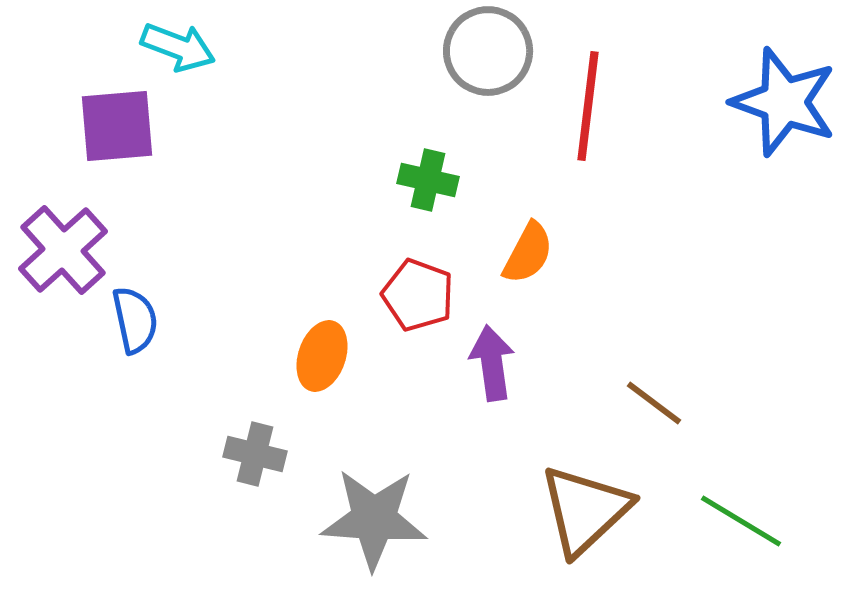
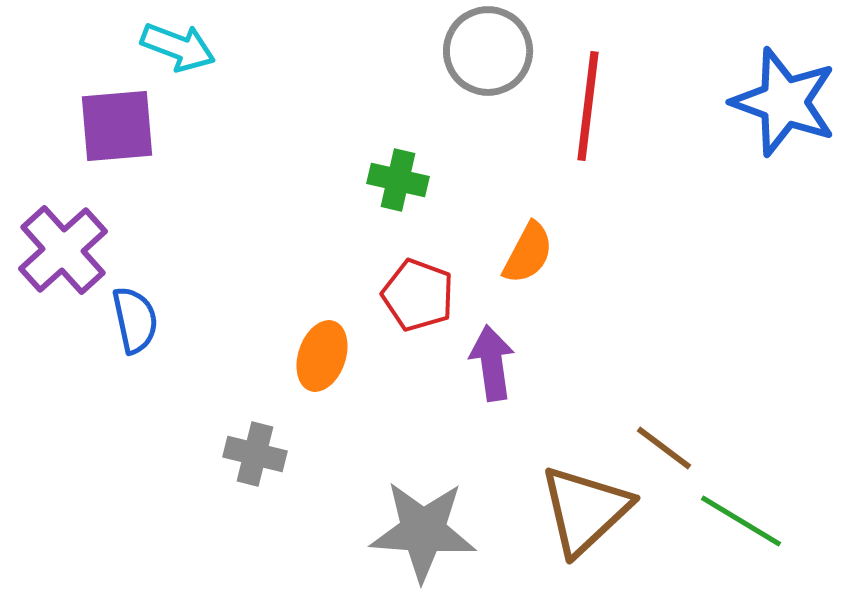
green cross: moved 30 px left
brown line: moved 10 px right, 45 px down
gray star: moved 49 px right, 12 px down
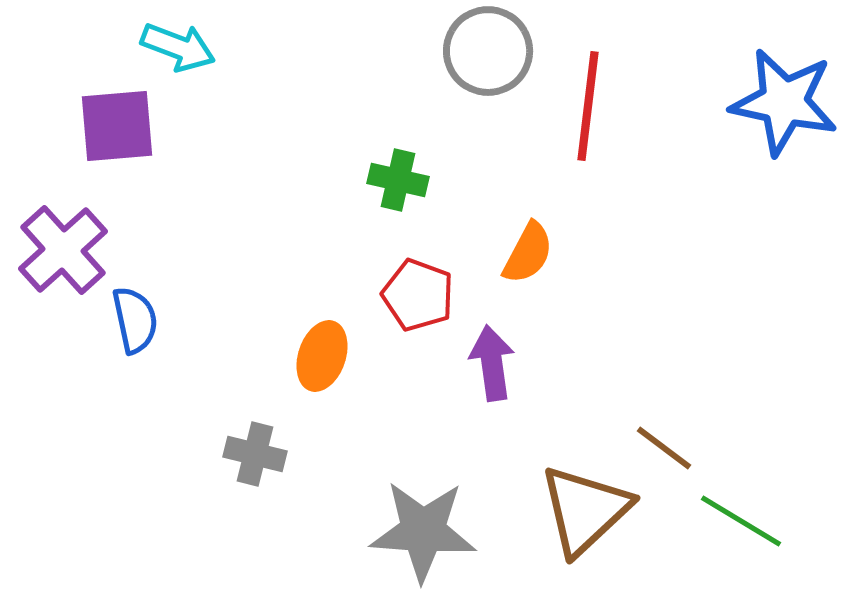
blue star: rotated 8 degrees counterclockwise
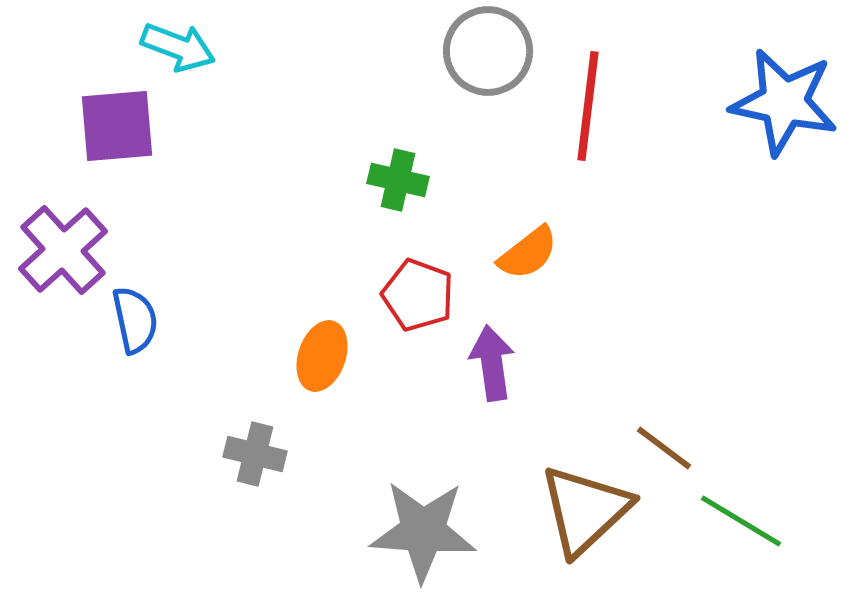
orange semicircle: rotated 24 degrees clockwise
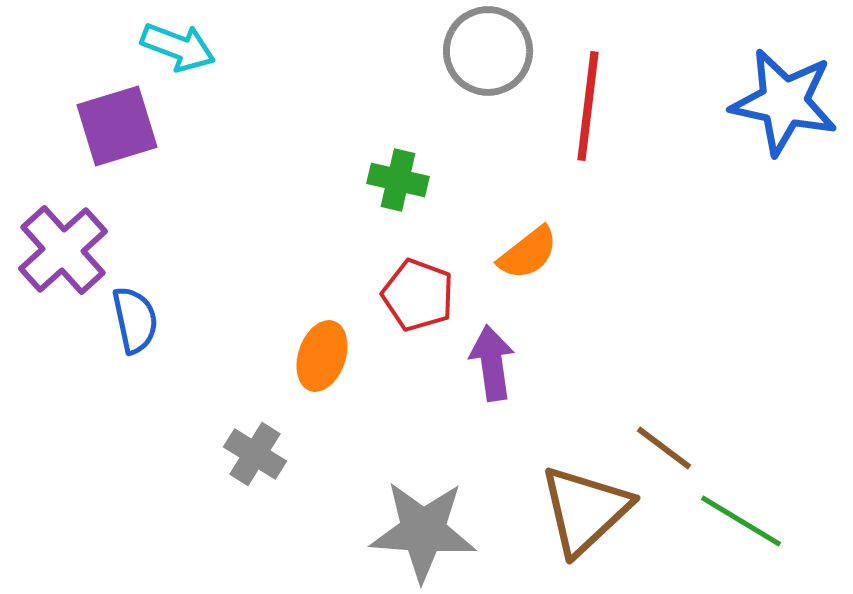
purple square: rotated 12 degrees counterclockwise
gray cross: rotated 18 degrees clockwise
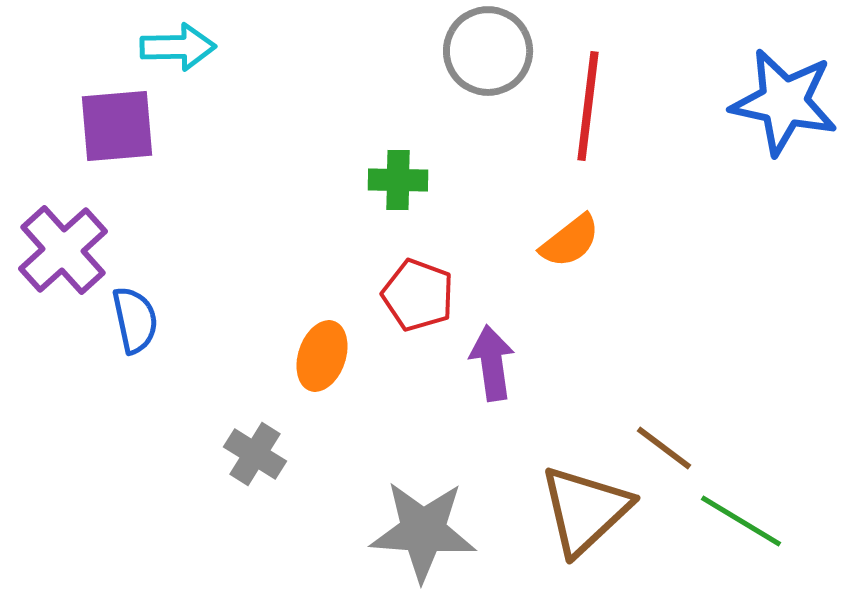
cyan arrow: rotated 22 degrees counterclockwise
purple square: rotated 12 degrees clockwise
green cross: rotated 12 degrees counterclockwise
orange semicircle: moved 42 px right, 12 px up
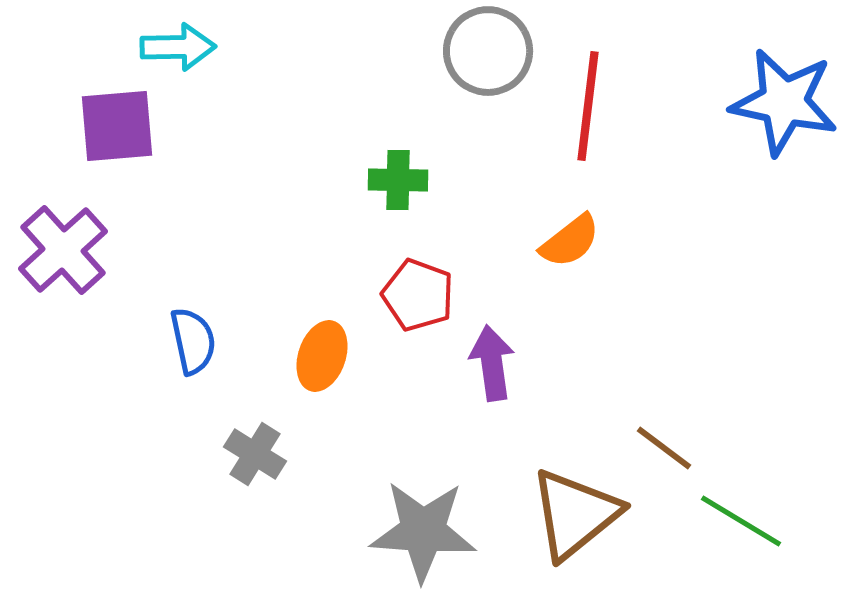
blue semicircle: moved 58 px right, 21 px down
brown triangle: moved 10 px left, 4 px down; rotated 4 degrees clockwise
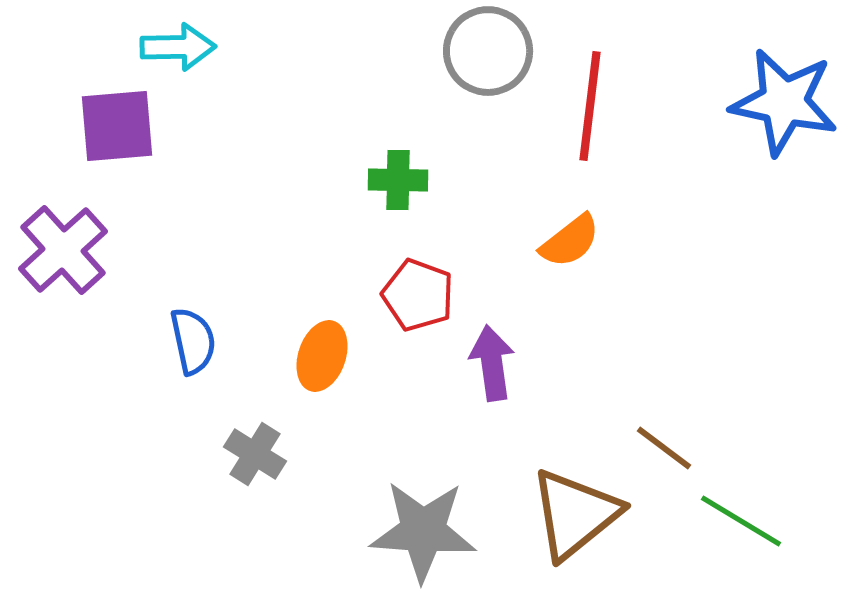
red line: moved 2 px right
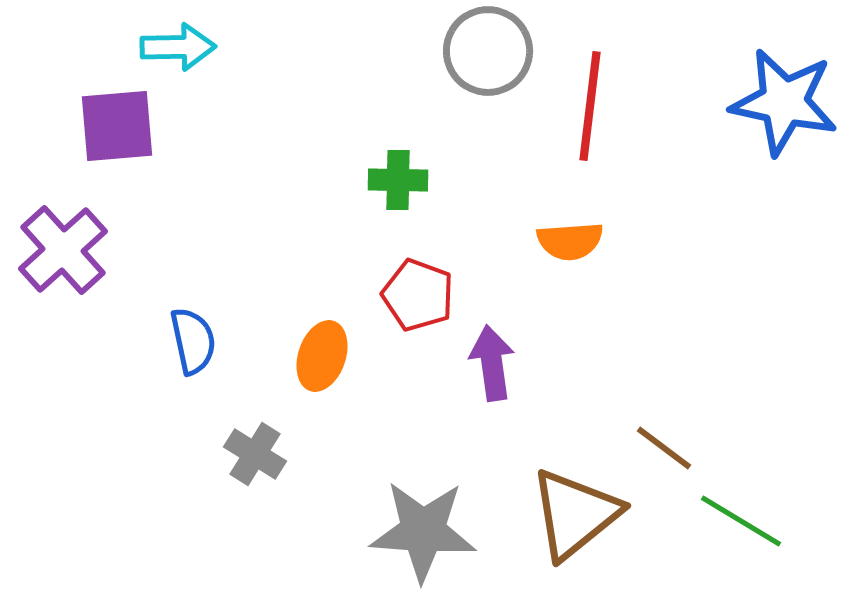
orange semicircle: rotated 34 degrees clockwise
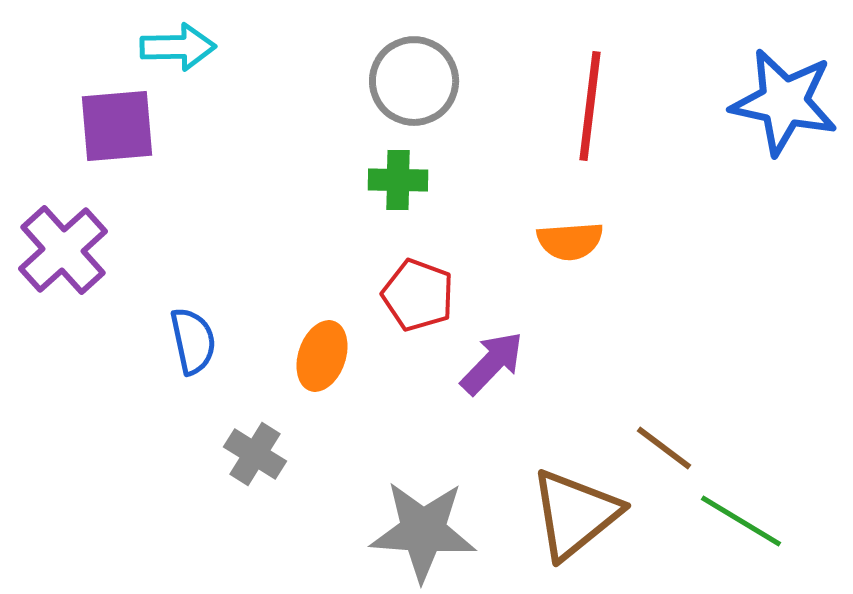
gray circle: moved 74 px left, 30 px down
purple arrow: rotated 52 degrees clockwise
